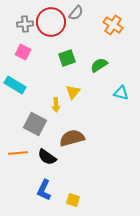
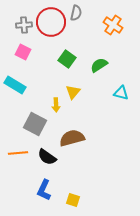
gray semicircle: rotated 28 degrees counterclockwise
gray cross: moved 1 px left, 1 px down
green square: moved 1 px down; rotated 36 degrees counterclockwise
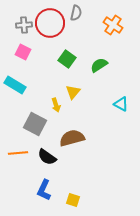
red circle: moved 1 px left, 1 px down
cyan triangle: moved 11 px down; rotated 14 degrees clockwise
yellow arrow: rotated 16 degrees counterclockwise
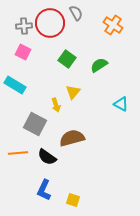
gray semicircle: rotated 42 degrees counterclockwise
gray cross: moved 1 px down
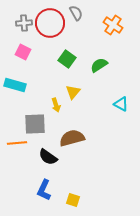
gray cross: moved 3 px up
cyan rectangle: rotated 15 degrees counterclockwise
gray square: rotated 30 degrees counterclockwise
orange line: moved 1 px left, 10 px up
black semicircle: moved 1 px right
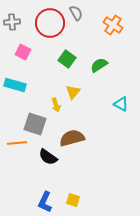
gray cross: moved 12 px left, 1 px up
gray square: rotated 20 degrees clockwise
blue L-shape: moved 1 px right, 12 px down
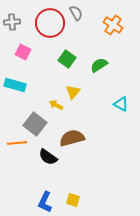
yellow arrow: rotated 136 degrees clockwise
gray square: rotated 20 degrees clockwise
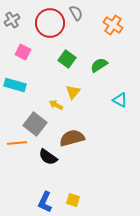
gray cross: moved 2 px up; rotated 28 degrees counterclockwise
cyan triangle: moved 1 px left, 4 px up
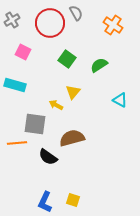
gray square: rotated 30 degrees counterclockwise
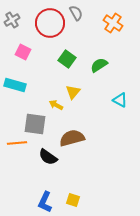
orange cross: moved 2 px up
